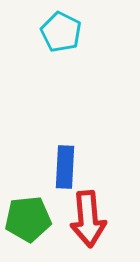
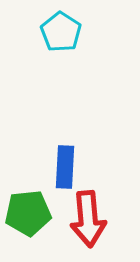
cyan pentagon: rotated 6 degrees clockwise
green pentagon: moved 6 px up
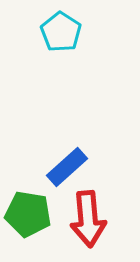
blue rectangle: moved 2 px right; rotated 45 degrees clockwise
green pentagon: moved 1 px down; rotated 15 degrees clockwise
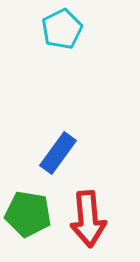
cyan pentagon: moved 1 px right, 3 px up; rotated 12 degrees clockwise
blue rectangle: moved 9 px left, 14 px up; rotated 12 degrees counterclockwise
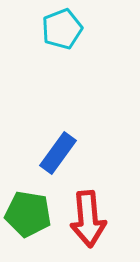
cyan pentagon: rotated 6 degrees clockwise
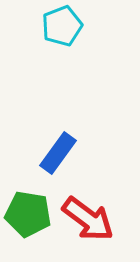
cyan pentagon: moved 3 px up
red arrow: rotated 48 degrees counterclockwise
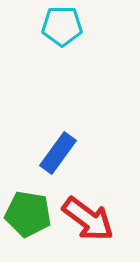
cyan pentagon: rotated 21 degrees clockwise
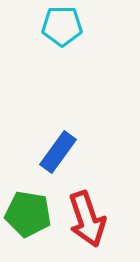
blue rectangle: moved 1 px up
red arrow: moved 1 px left; rotated 34 degrees clockwise
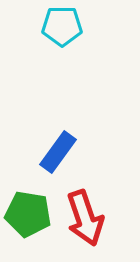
red arrow: moved 2 px left, 1 px up
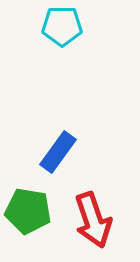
green pentagon: moved 3 px up
red arrow: moved 8 px right, 2 px down
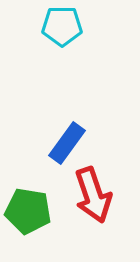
blue rectangle: moved 9 px right, 9 px up
red arrow: moved 25 px up
